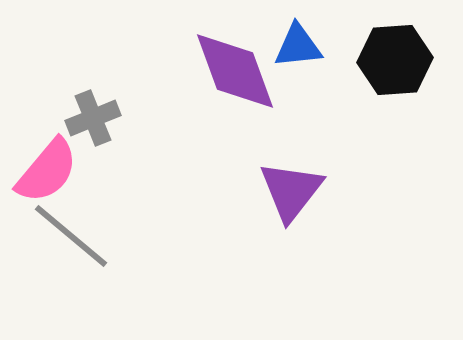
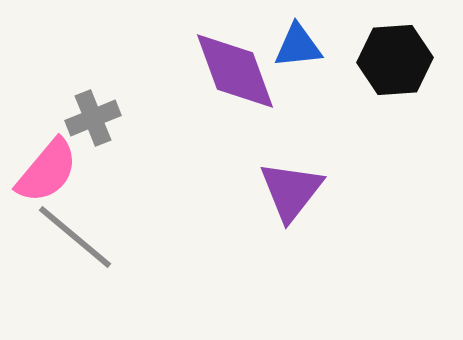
gray line: moved 4 px right, 1 px down
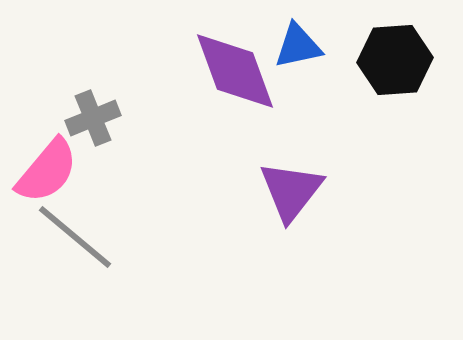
blue triangle: rotated 6 degrees counterclockwise
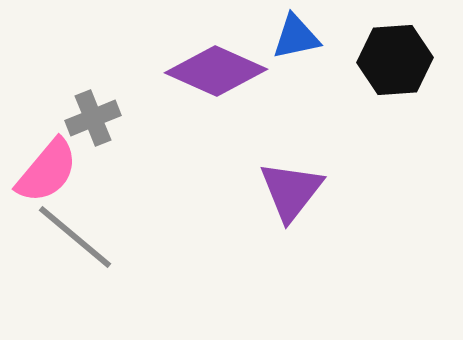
blue triangle: moved 2 px left, 9 px up
purple diamond: moved 19 px left; rotated 46 degrees counterclockwise
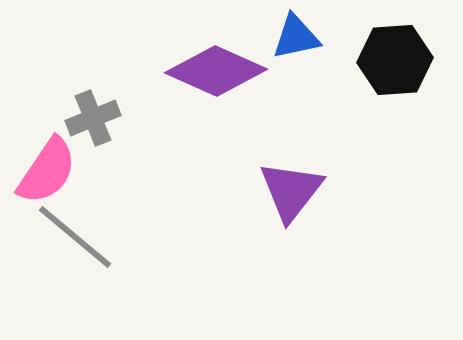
pink semicircle: rotated 6 degrees counterclockwise
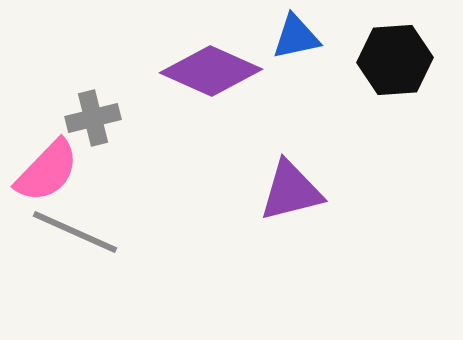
purple diamond: moved 5 px left
gray cross: rotated 8 degrees clockwise
pink semicircle: rotated 10 degrees clockwise
purple triangle: rotated 38 degrees clockwise
gray line: moved 5 px up; rotated 16 degrees counterclockwise
